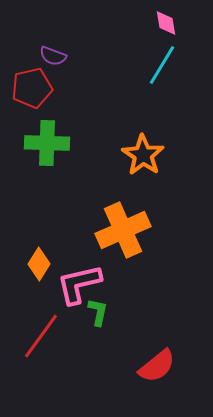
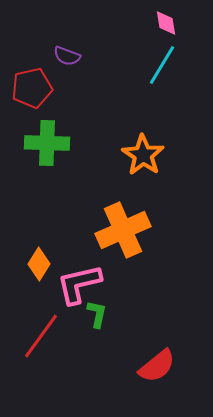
purple semicircle: moved 14 px right
green L-shape: moved 1 px left, 2 px down
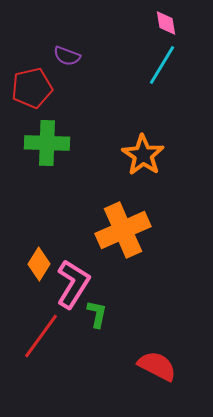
pink L-shape: moved 6 px left; rotated 135 degrees clockwise
red semicircle: rotated 114 degrees counterclockwise
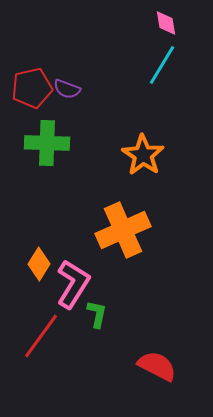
purple semicircle: moved 33 px down
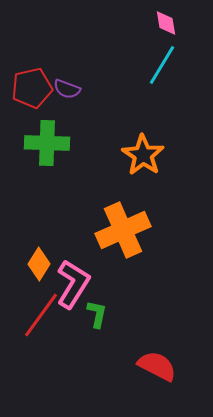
red line: moved 21 px up
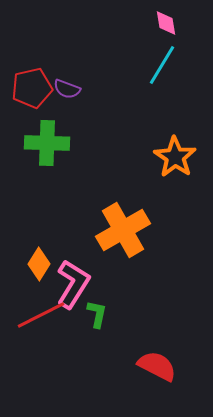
orange star: moved 32 px right, 2 px down
orange cross: rotated 6 degrees counterclockwise
red line: rotated 27 degrees clockwise
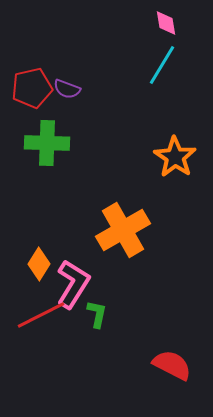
red semicircle: moved 15 px right, 1 px up
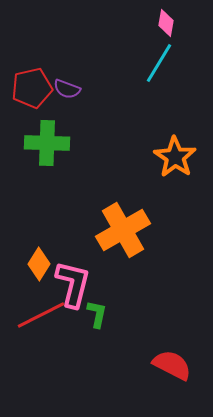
pink diamond: rotated 20 degrees clockwise
cyan line: moved 3 px left, 2 px up
pink L-shape: rotated 18 degrees counterclockwise
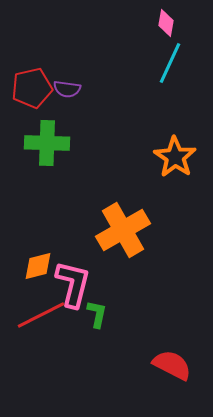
cyan line: moved 11 px right; rotated 6 degrees counterclockwise
purple semicircle: rotated 12 degrees counterclockwise
orange diamond: moved 1 px left, 2 px down; rotated 44 degrees clockwise
